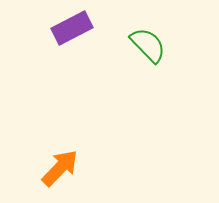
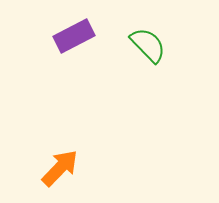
purple rectangle: moved 2 px right, 8 px down
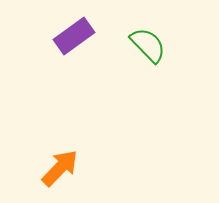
purple rectangle: rotated 9 degrees counterclockwise
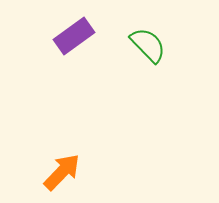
orange arrow: moved 2 px right, 4 px down
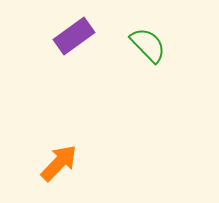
orange arrow: moved 3 px left, 9 px up
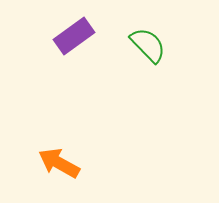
orange arrow: rotated 105 degrees counterclockwise
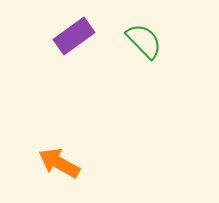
green semicircle: moved 4 px left, 4 px up
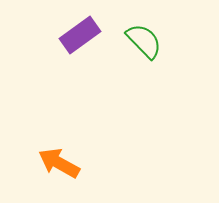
purple rectangle: moved 6 px right, 1 px up
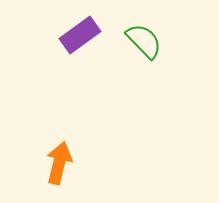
orange arrow: rotated 75 degrees clockwise
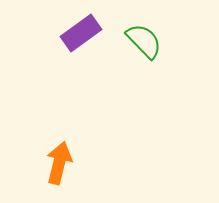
purple rectangle: moved 1 px right, 2 px up
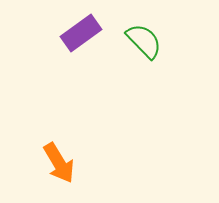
orange arrow: rotated 135 degrees clockwise
